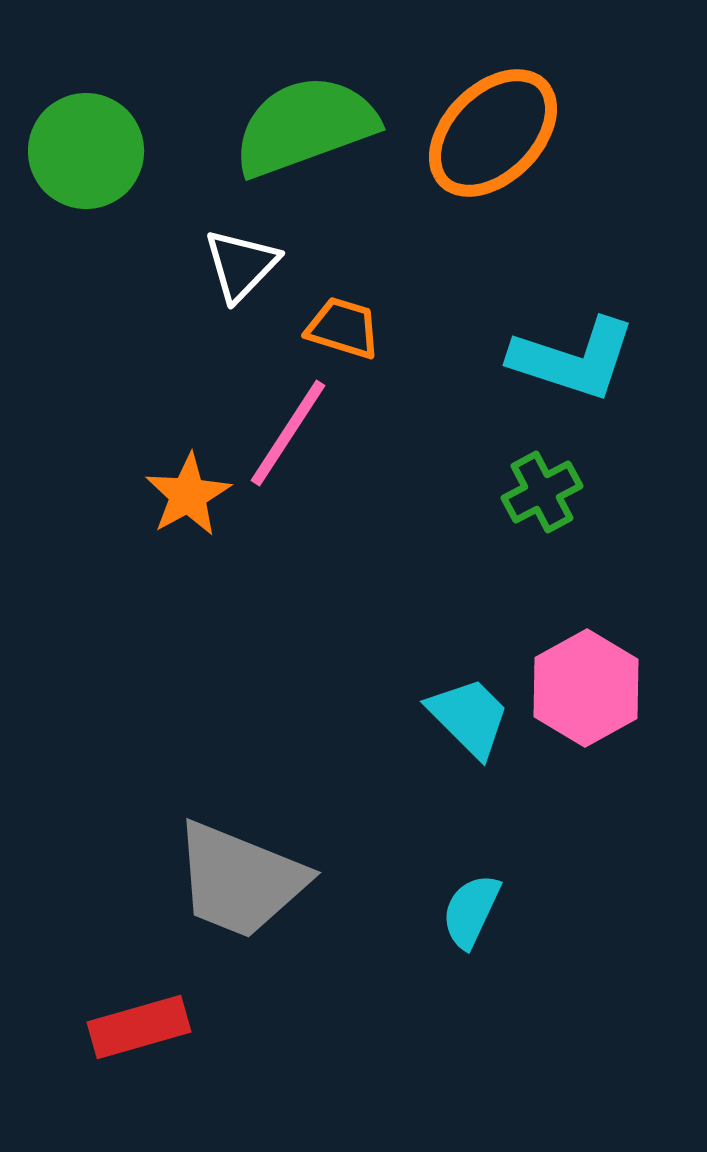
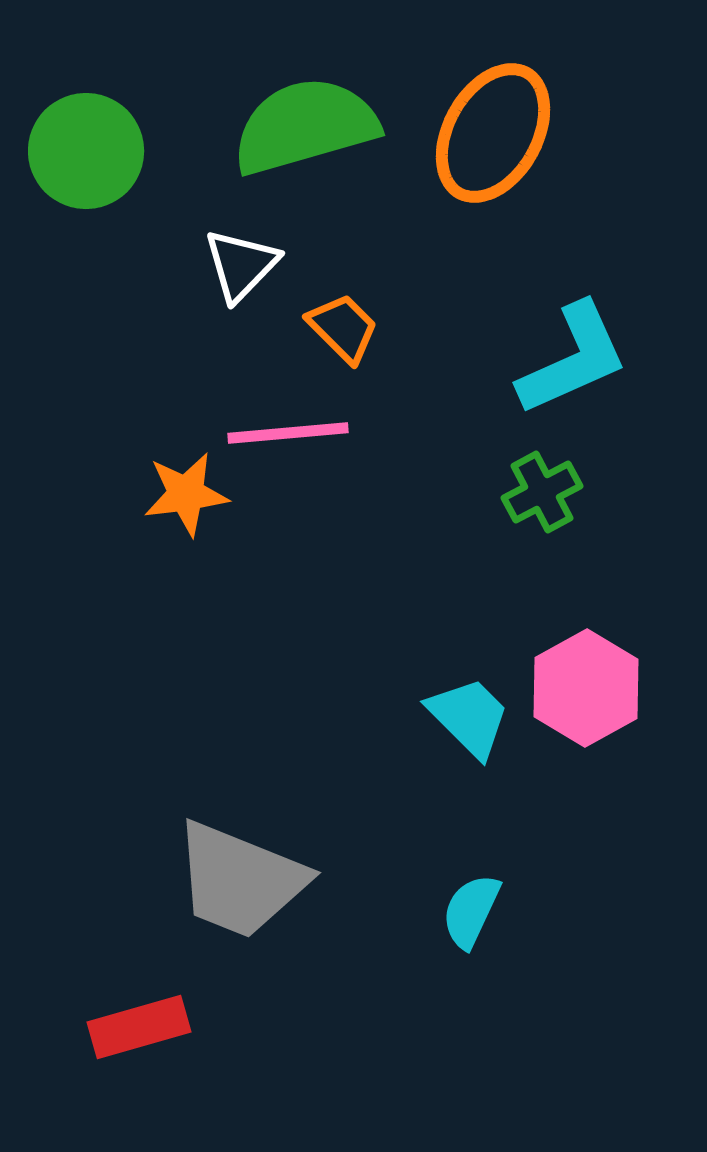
green semicircle: rotated 4 degrees clockwise
orange ellipse: rotated 16 degrees counterclockwise
orange trapezoid: rotated 28 degrees clockwise
cyan L-shape: rotated 42 degrees counterclockwise
pink line: rotated 52 degrees clockwise
orange star: moved 2 px left, 1 px up; rotated 22 degrees clockwise
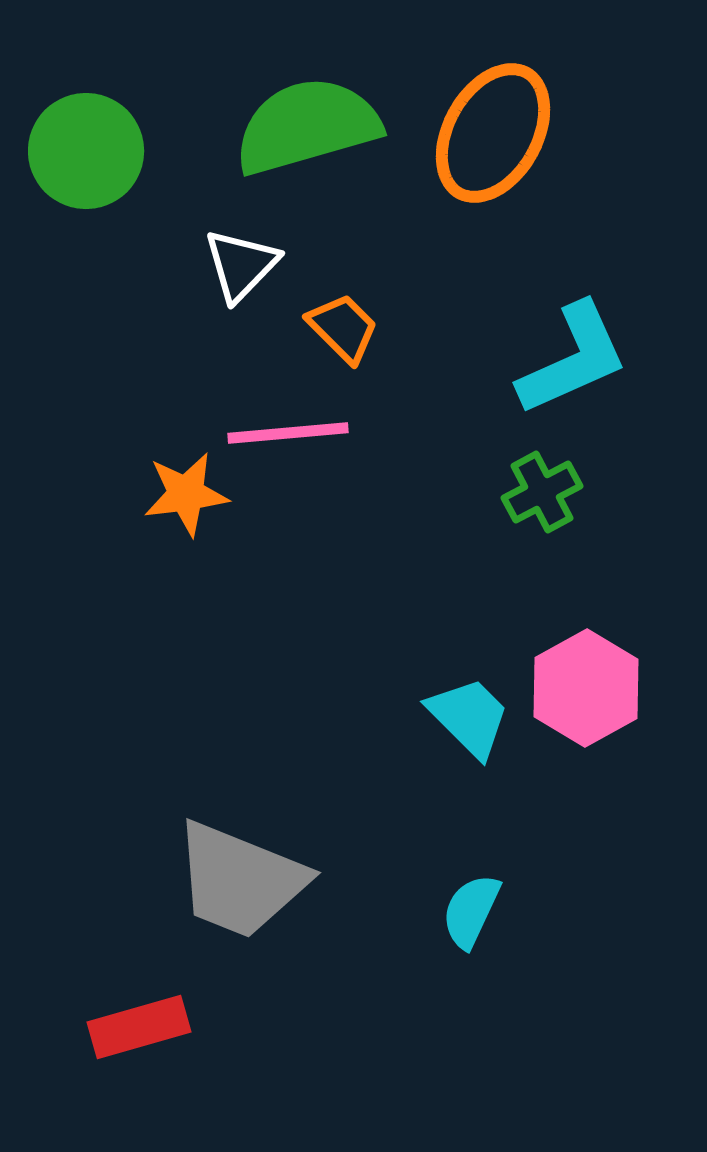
green semicircle: moved 2 px right
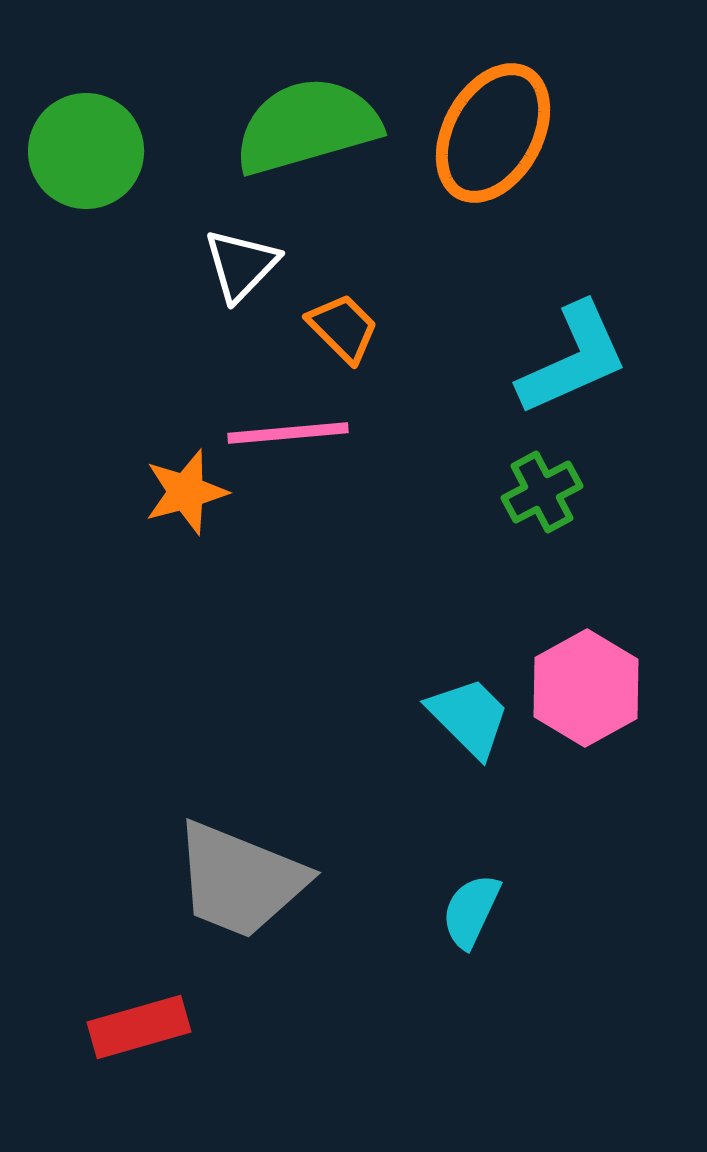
orange star: moved 2 px up; rotated 8 degrees counterclockwise
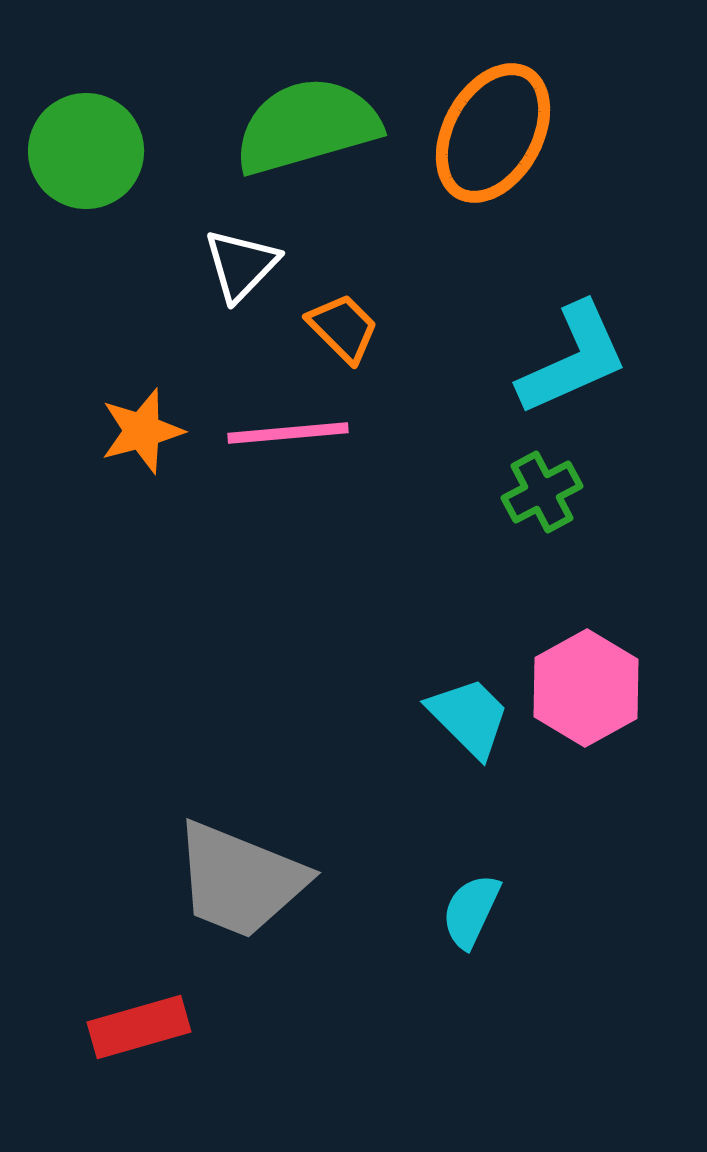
orange star: moved 44 px left, 61 px up
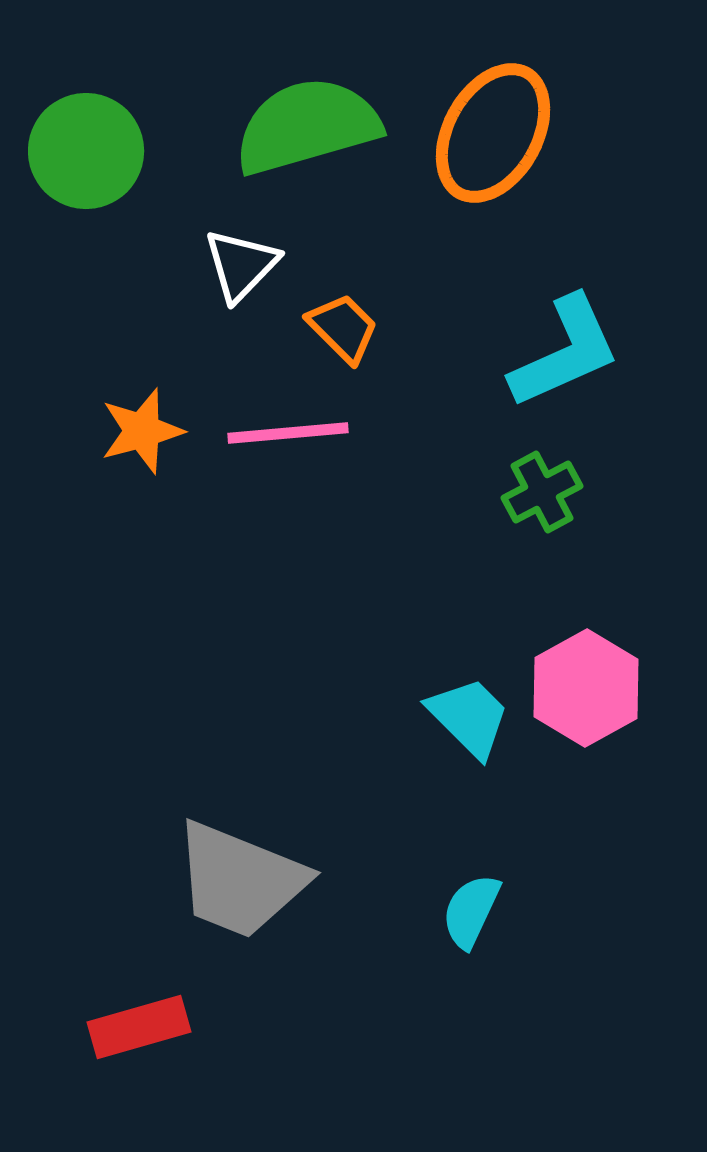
cyan L-shape: moved 8 px left, 7 px up
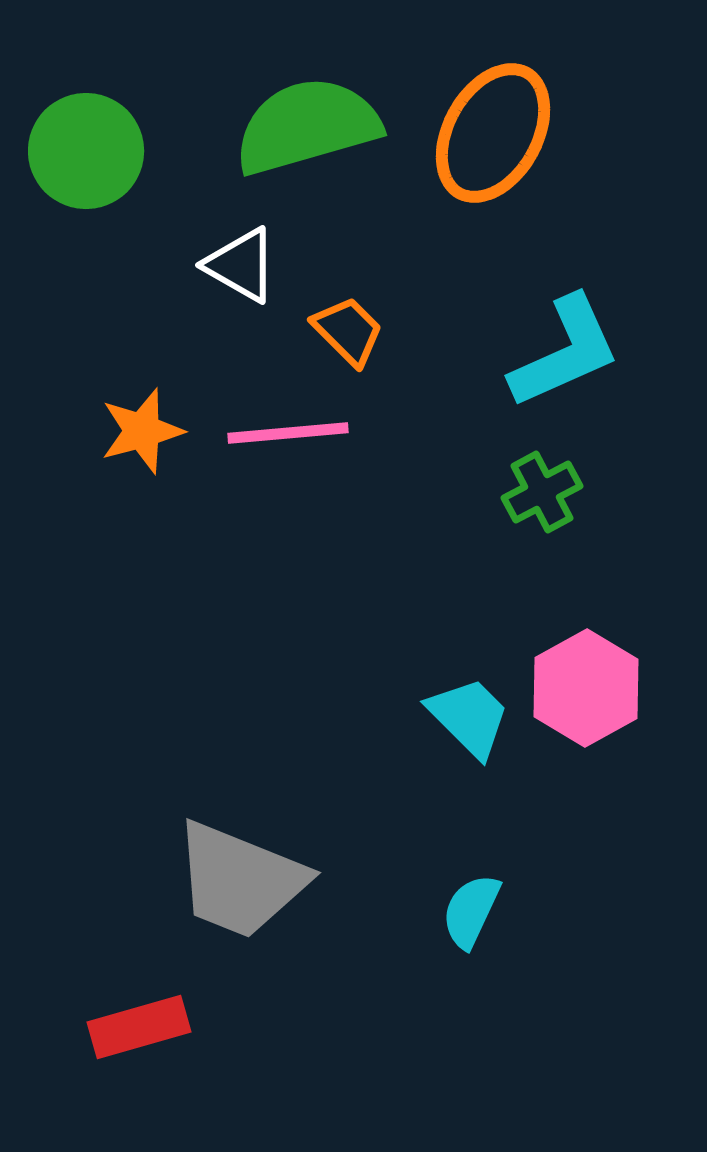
white triangle: rotated 44 degrees counterclockwise
orange trapezoid: moved 5 px right, 3 px down
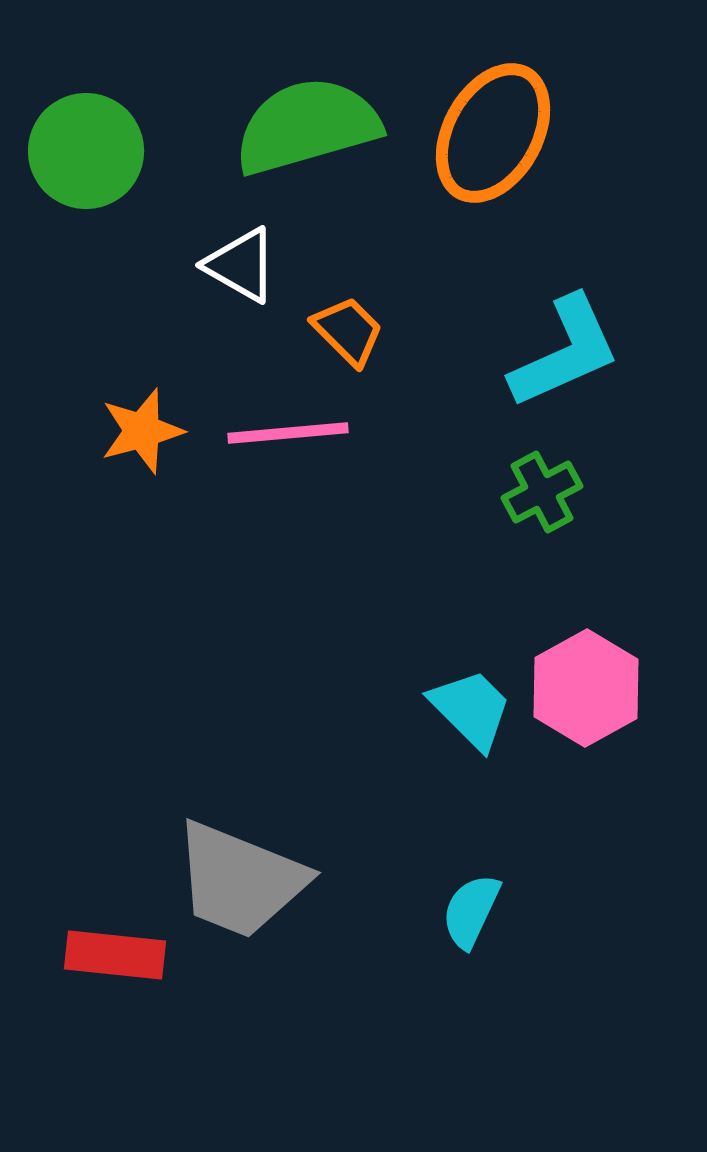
cyan trapezoid: moved 2 px right, 8 px up
red rectangle: moved 24 px left, 72 px up; rotated 22 degrees clockwise
